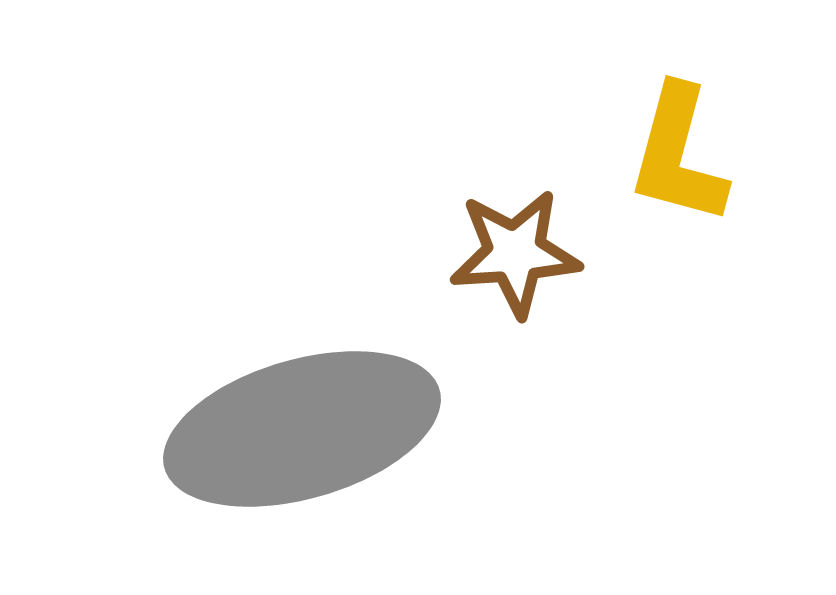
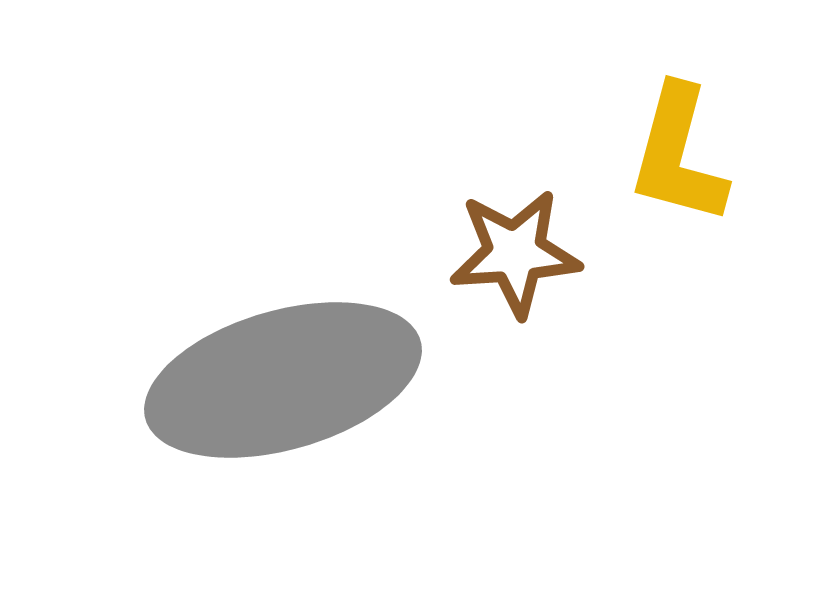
gray ellipse: moved 19 px left, 49 px up
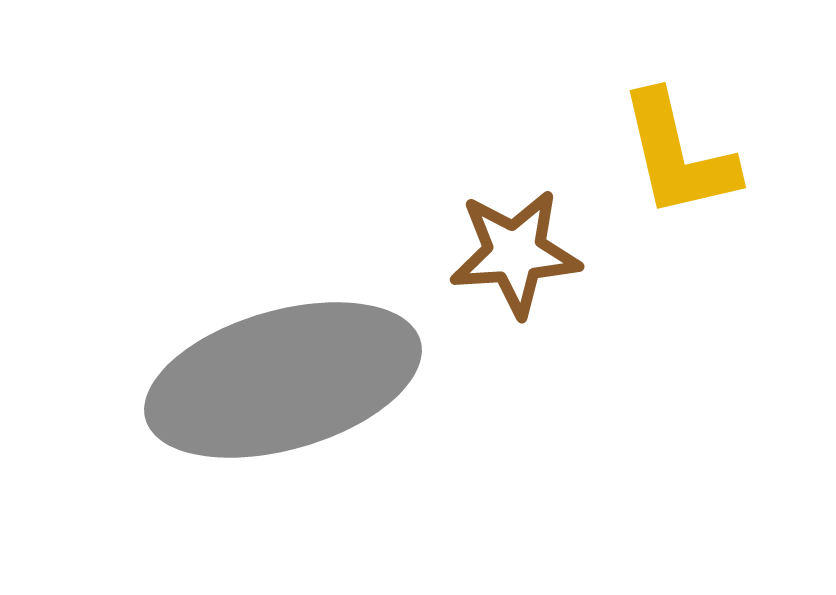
yellow L-shape: rotated 28 degrees counterclockwise
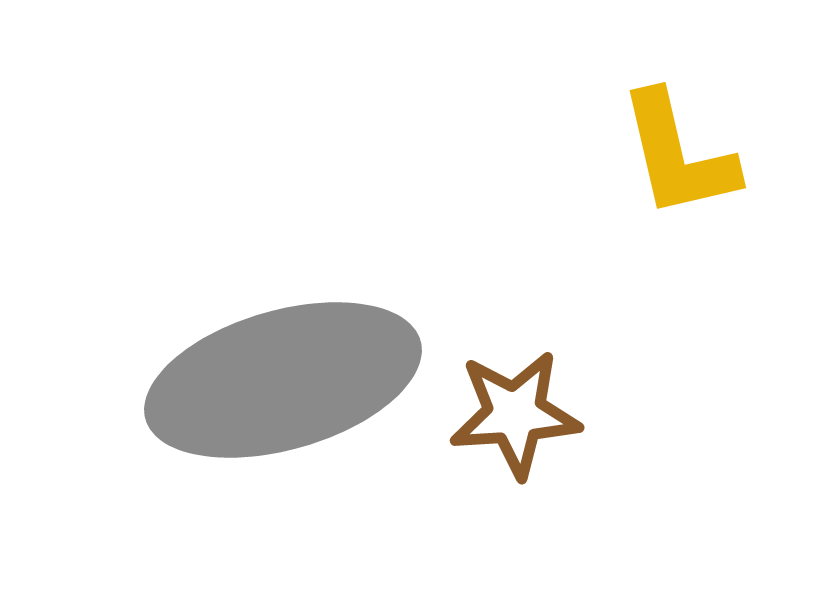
brown star: moved 161 px down
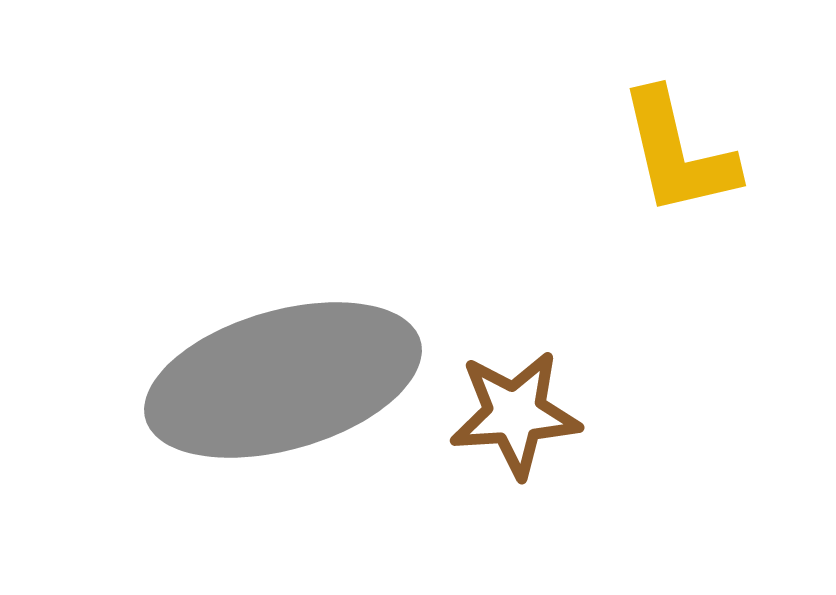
yellow L-shape: moved 2 px up
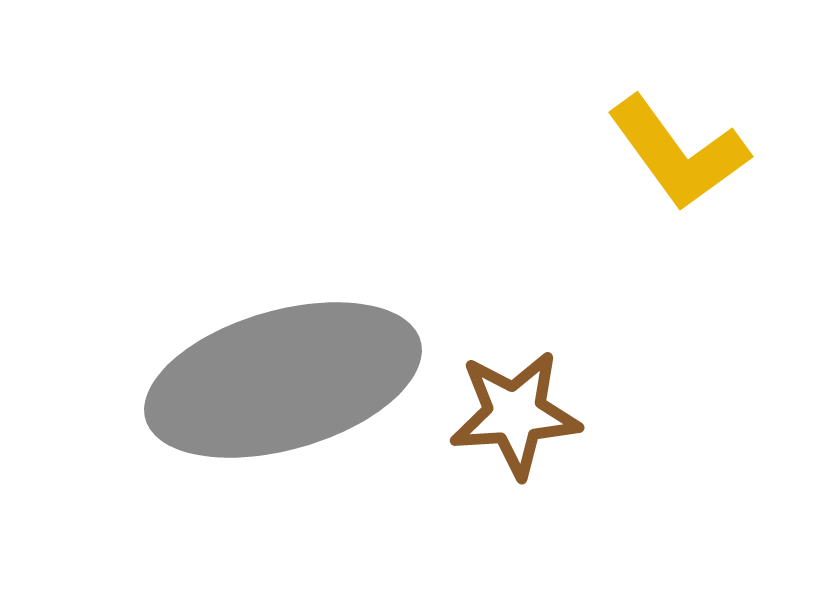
yellow L-shape: rotated 23 degrees counterclockwise
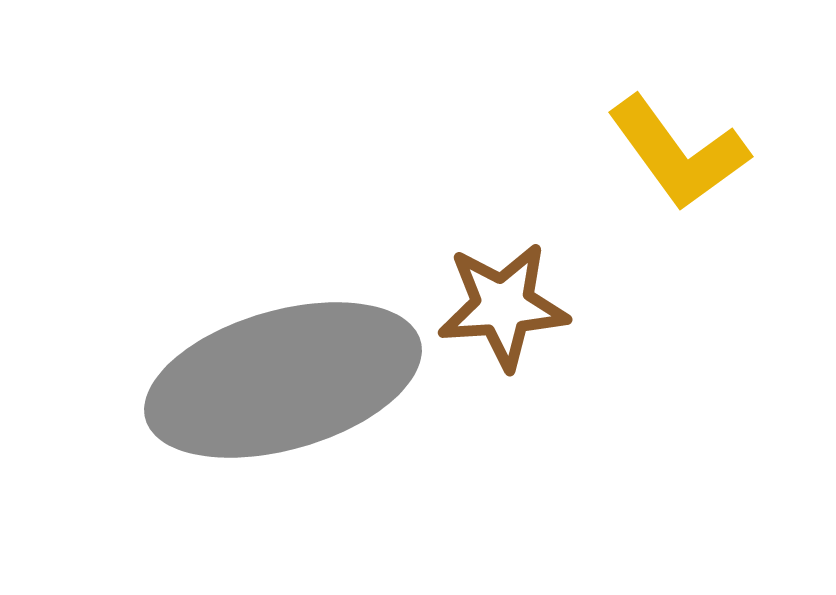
brown star: moved 12 px left, 108 px up
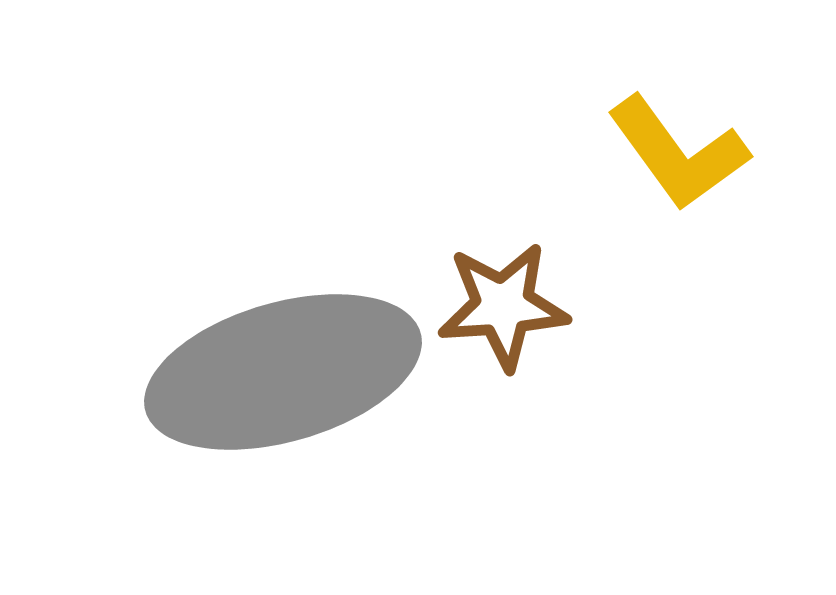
gray ellipse: moved 8 px up
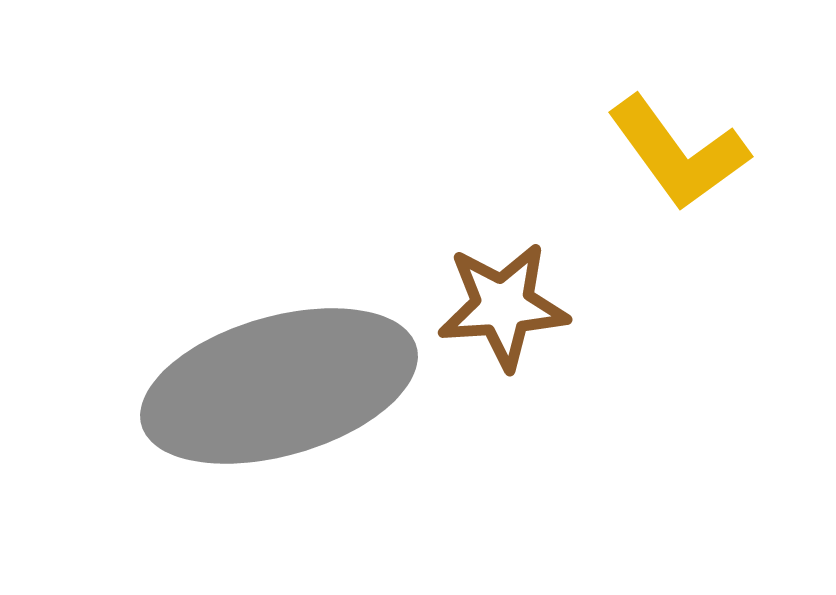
gray ellipse: moved 4 px left, 14 px down
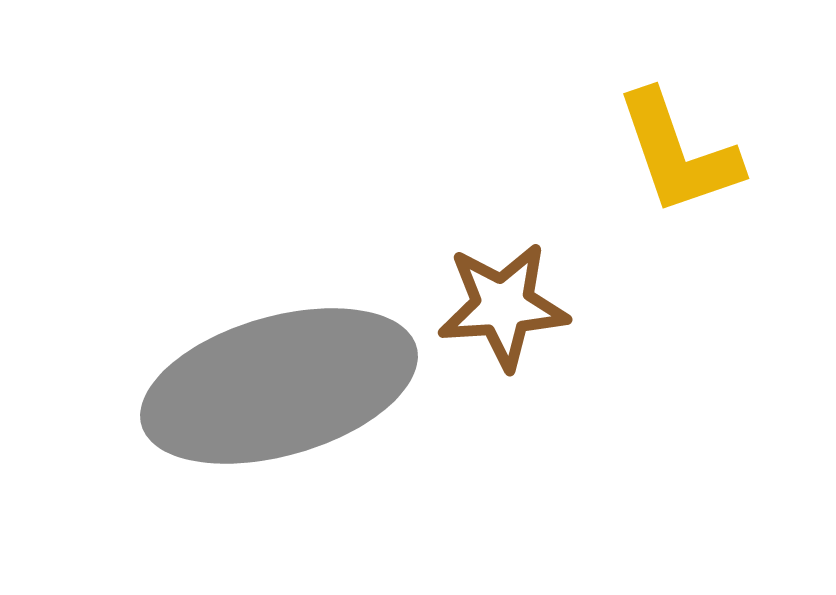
yellow L-shape: rotated 17 degrees clockwise
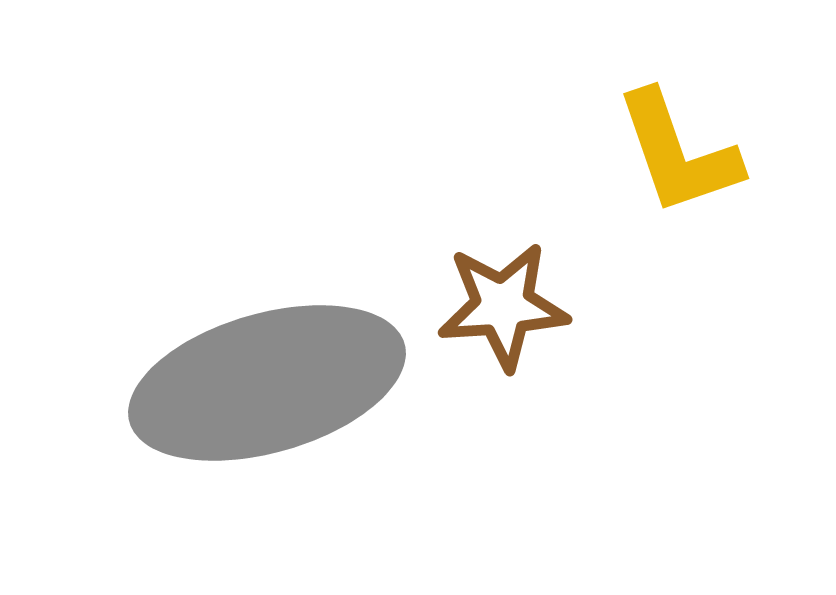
gray ellipse: moved 12 px left, 3 px up
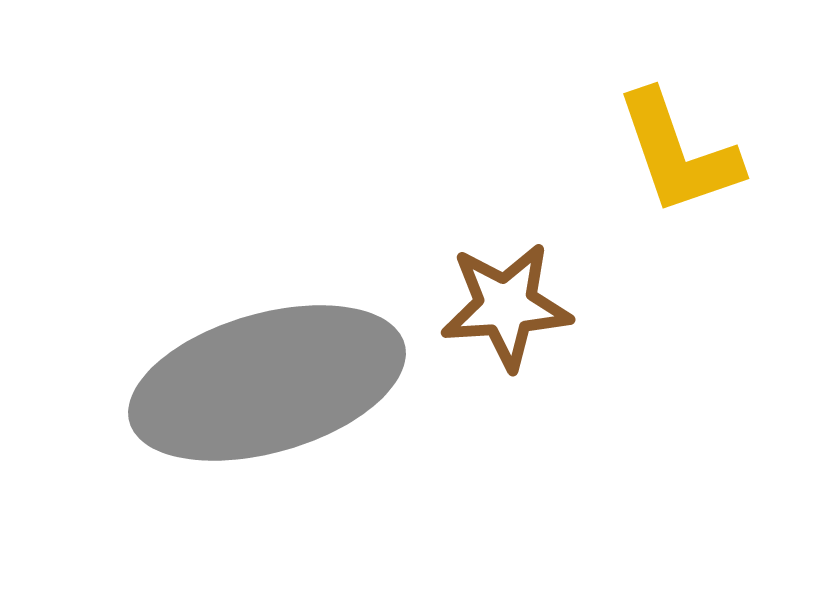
brown star: moved 3 px right
